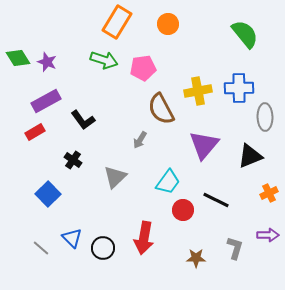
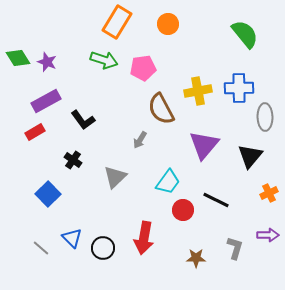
black triangle: rotated 28 degrees counterclockwise
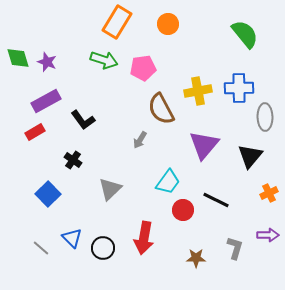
green diamond: rotated 15 degrees clockwise
gray triangle: moved 5 px left, 12 px down
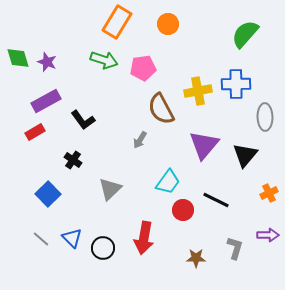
green semicircle: rotated 100 degrees counterclockwise
blue cross: moved 3 px left, 4 px up
black triangle: moved 5 px left, 1 px up
gray line: moved 9 px up
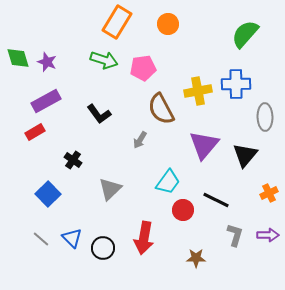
black L-shape: moved 16 px right, 6 px up
gray L-shape: moved 13 px up
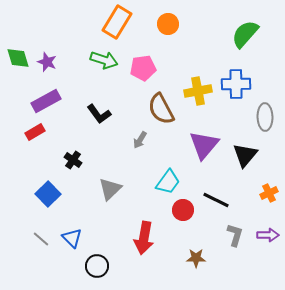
black circle: moved 6 px left, 18 px down
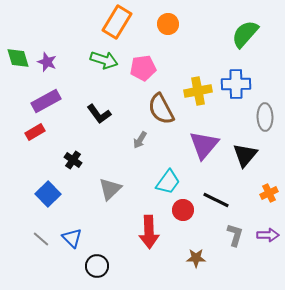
red arrow: moved 5 px right, 6 px up; rotated 12 degrees counterclockwise
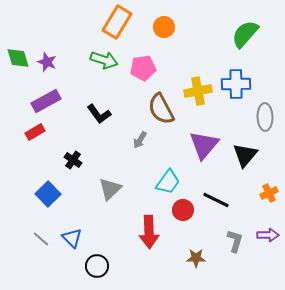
orange circle: moved 4 px left, 3 px down
gray L-shape: moved 6 px down
